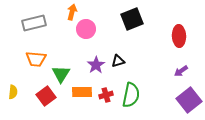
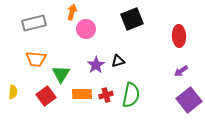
orange rectangle: moved 2 px down
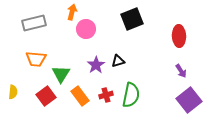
purple arrow: rotated 88 degrees counterclockwise
orange rectangle: moved 2 px left, 2 px down; rotated 54 degrees clockwise
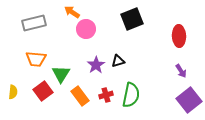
orange arrow: rotated 70 degrees counterclockwise
red square: moved 3 px left, 5 px up
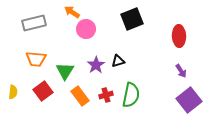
green triangle: moved 4 px right, 3 px up
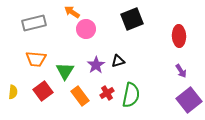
red cross: moved 1 px right, 2 px up; rotated 16 degrees counterclockwise
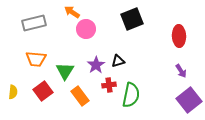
red cross: moved 2 px right, 8 px up; rotated 24 degrees clockwise
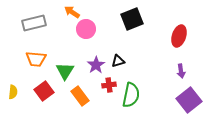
red ellipse: rotated 20 degrees clockwise
purple arrow: rotated 24 degrees clockwise
red square: moved 1 px right
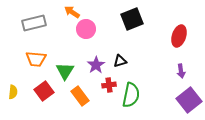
black triangle: moved 2 px right
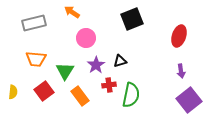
pink circle: moved 9 px down
